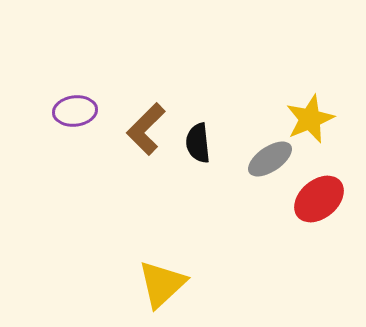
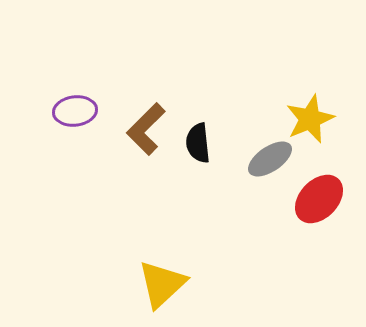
red ellipse: rotated 6 degrees counterclockwise
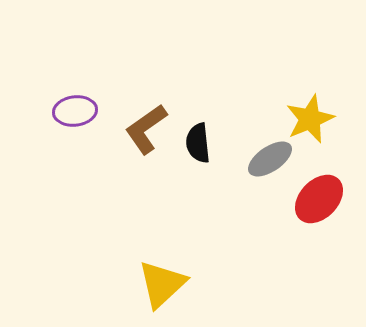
brown L-shape: rotated 10 degrees clockwise
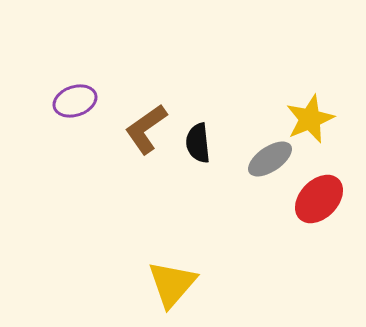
purple ellipse: moved 10 px up; rotated 12 degrees counterclockwise
yellow triangle: moved 10 px right; rotated 6 degrees counterclockwise
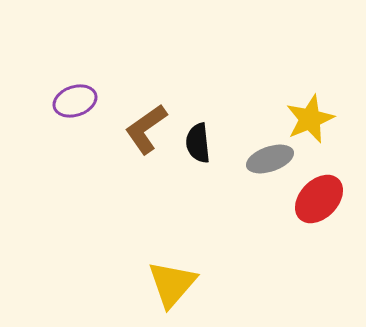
gray ellipse: rotated 15 degrees clockwise
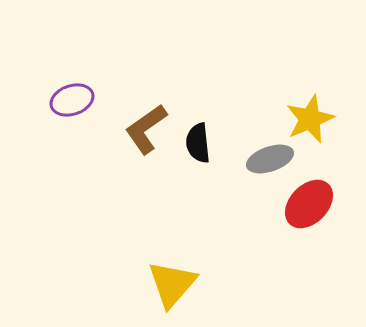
purple ellipse: moved 3 px left, 1 px up
red ellipse: moved 10 px left, 5 px down
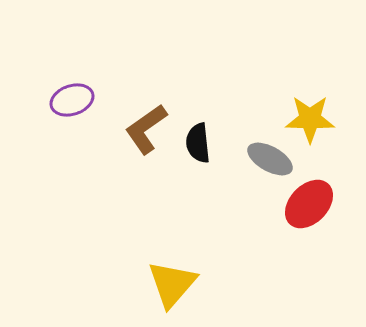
yellow star: rotated 24 degrees clockwise
gray ellipse: rotated 48 degrees clockwise
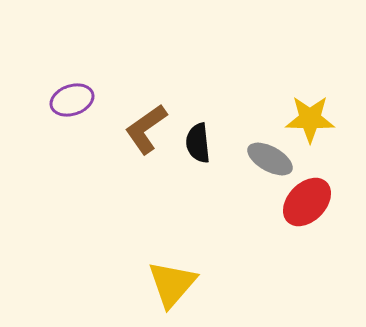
red ellipse: moved 2 px left, 2 px up
